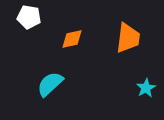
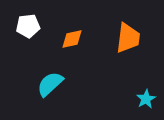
white pentagon: moved 1 px left, 9 px down; rotated 15 degrees counterclockwise
cyan star: moved 11 px down
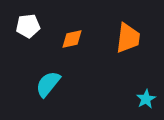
cyan semicircle: moved 2 px left; rotated 8 degrees counterclockwise
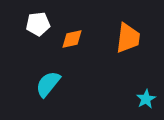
white pentagon: moved 10 px right, 2 px up
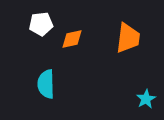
white pentagon: moved 3 px right
cyan semicircle: moved 2 px left; rotated 40 degrees counterclockwise
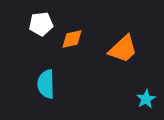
orange trapezoid: moved 5 px left, 11 px down; rotated 40 degrees clockwise
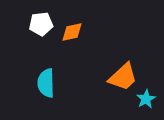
orange diamond: moved 7 px up
orange trapezoid: moved 28 px down
cyan semicircle: moved 1 px up
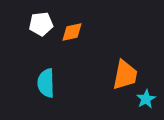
orange trapezoid: moved 2 px right, 2 px up; rotated 36 degrees counterclockwise
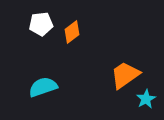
orange diamond: rotated 25 degrees counterclockwise
orange trapezoid: rotated 136 degrees counterclockwise
cyan semicircle: moved 3 px left, 4 px down; rotated 72 degrees clockwise
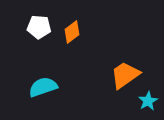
white pentagon: moved 2 px left, 3 px down; rotated 10 degrees clockwise
cyan star: moved 2 px right, 2 px down
